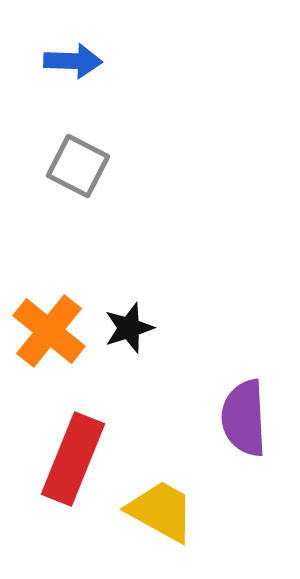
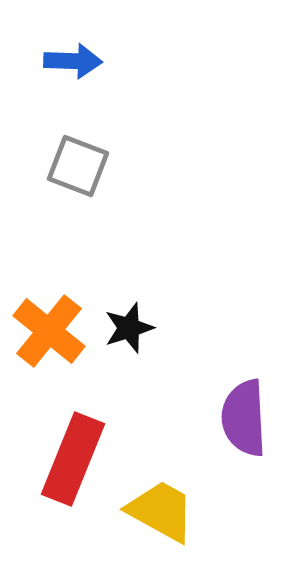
gray square: rotated 6 degrees counterclockwise
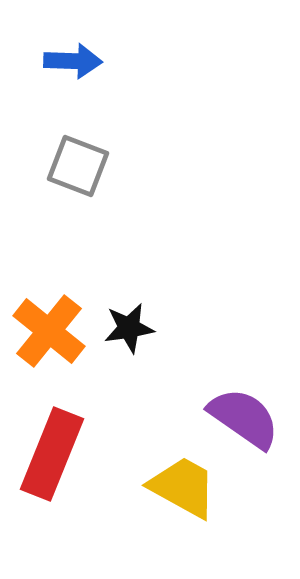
black star: rotated 9 degrees clockwise
purple semicircle: rotated 128 degrees clockwise
red rectangle: moved 21 px left, 5 px up
yellow trapezoid: moved 22 px right, 24 px up
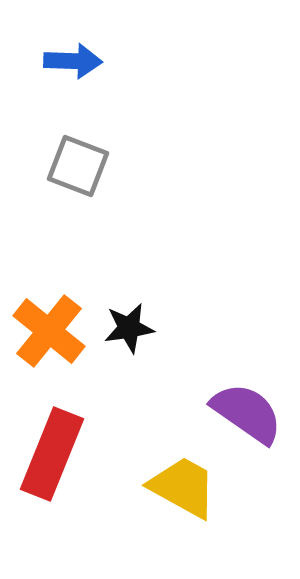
purple semicircle: moved 3 px right, 5 px up
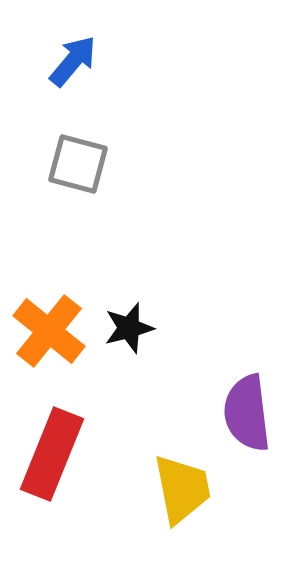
blue arrow: rotated 52 degrees counterclockwise
gray square: moved 2 px up; rotated 6 degrees counterclockwise
black star: rotated 6 degrees counterclockwise
purple semicircle: rotated 132 degrees counterclockwise
yellow trapezoid: moved 1 px left, 2 px down; rotated 50 degrees clockwise
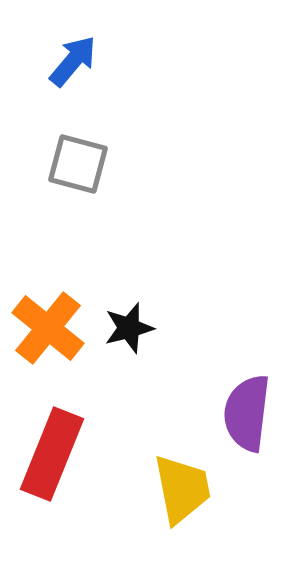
orange cross: moved 1 px left, 3 px up
purple semicircle: rotated 14 degrees clockwise
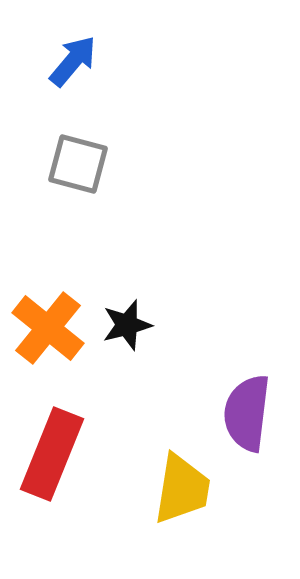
black star: moved 2 px left, 3 px up
yellow trapezoid: rotated 20 degrees clockwise
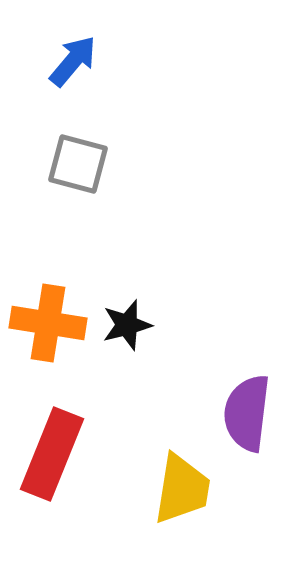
orange cross: moved 5 px up; rotated 30 degrees counterclockwise
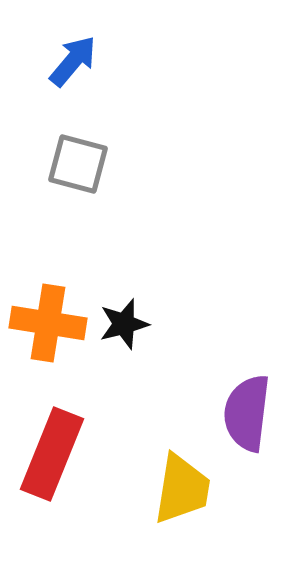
black star: moved 3 px left, 1 px up
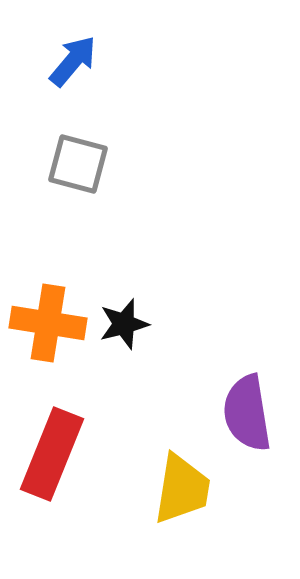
purple semicircle: rotated 16 degrees counterclockwise
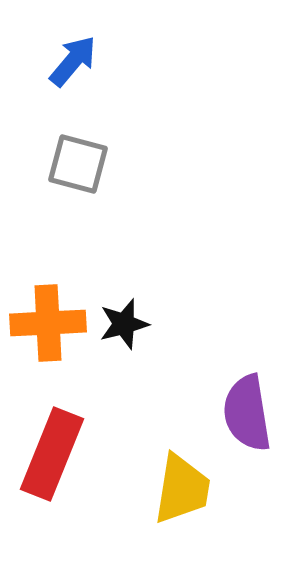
orange cross: rotated 12 degrees counterclockwise
